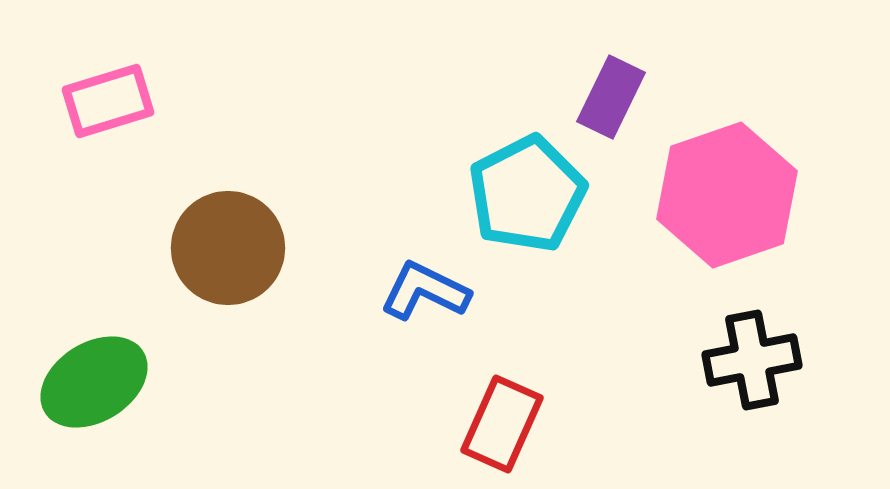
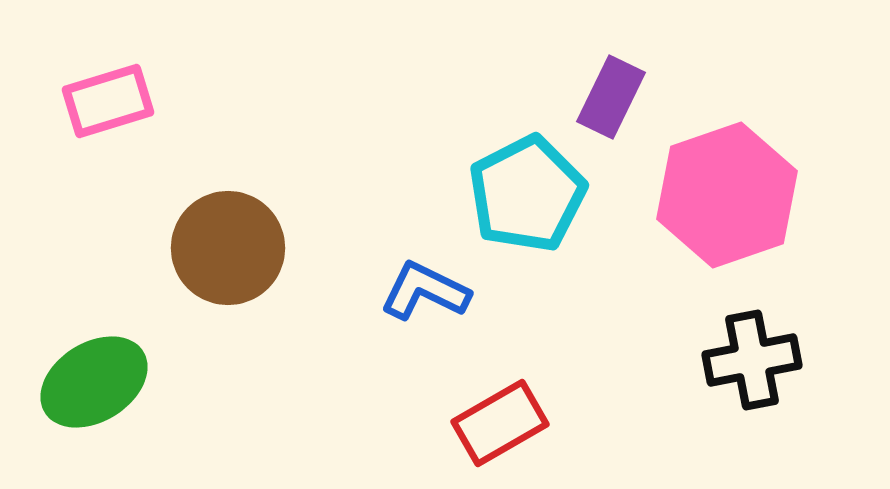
red rectangle: moved 2 px left, 1 px up; rotated 36 degrees clockwise
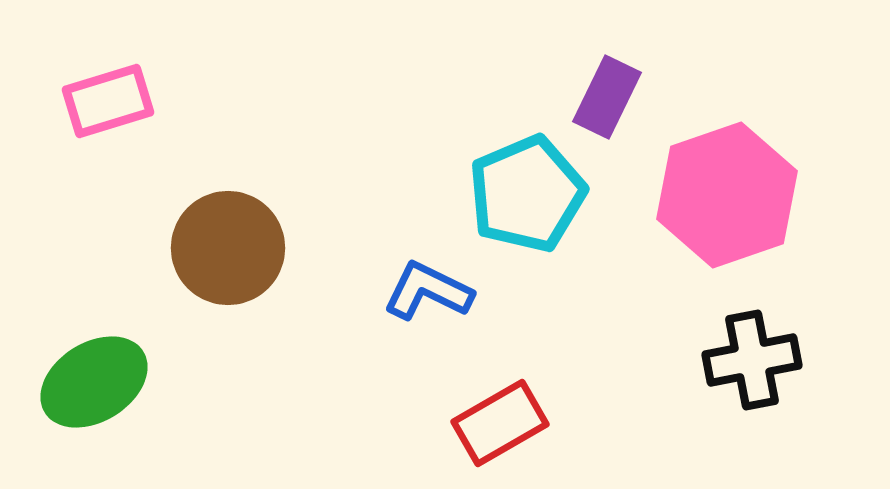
purple rectangle: moved 4 px left
cyan pentagon: rotated 4 degrees clockwise
blue L-shape: moved 3 px right
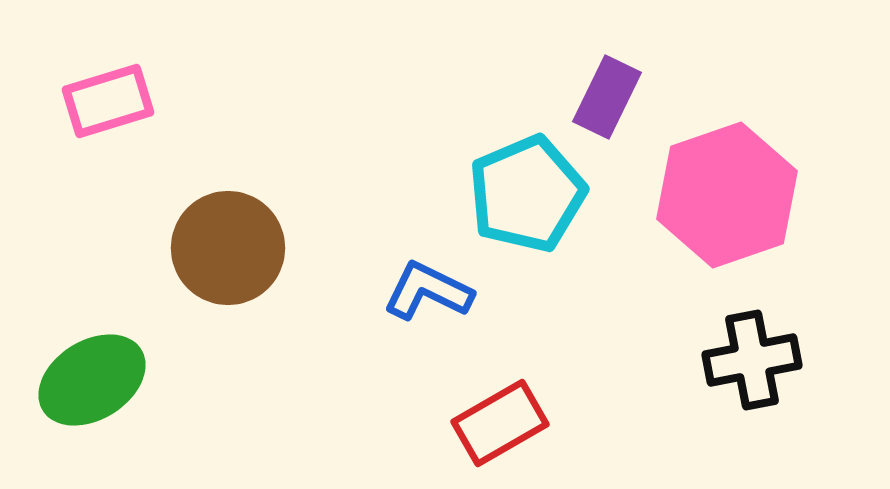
green ellipse: moved 2 px left, 2 px up
